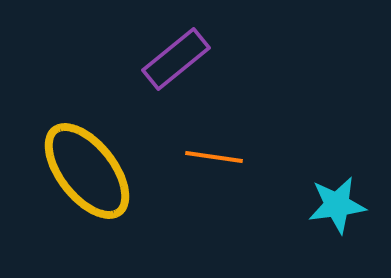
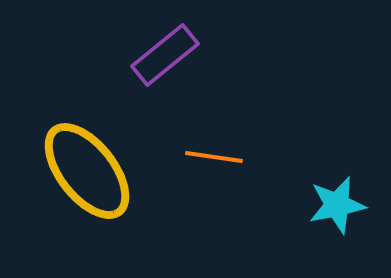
purple rectangle: moved 11 px left, 4 px up
cyan star: rotated 4 degrees counterclockwise
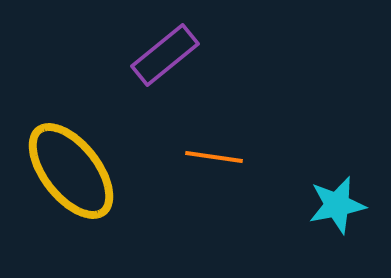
yellow ellipse: moved 16 px left
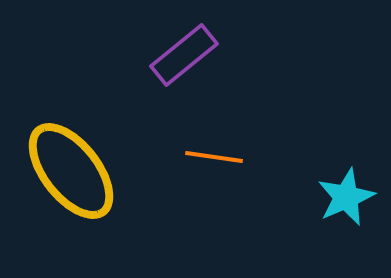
purple rectangle: moved 19 px right
cyan star: moved 9 px right, 8 px up; rotated 12 degrees counterclockwise
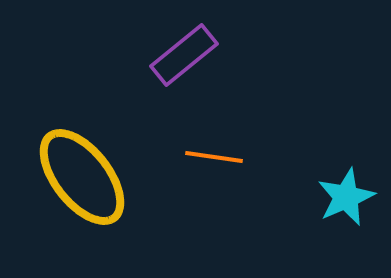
yellow ellipse: moved 11 px right, 6 px down
